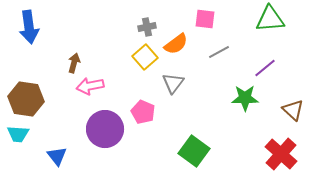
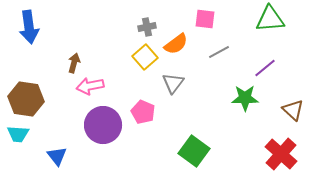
purple circle: moved 2 px left, 4 px up
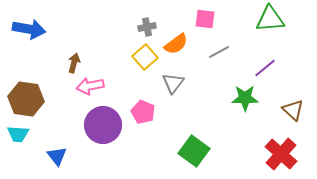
blue arrow: moved 2 px down; rotated 72 degrees counterclockwise
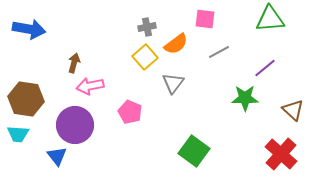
pink pentagon: moved 13 px left
purple circle: moved 28 px left
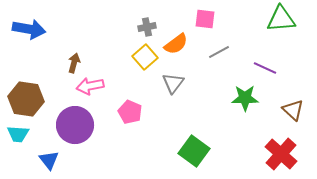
green triangle: moved 11 px right
purple line: rotated 65 degrees clockwise
blue triangle: moved 8 px left, 4 px down
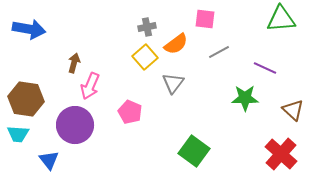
pink arrow: rotated 56 degrees counterclockwise
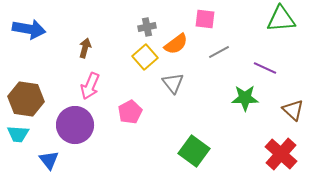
brown arrow: moved 11 px right, 15 px up
gray triangle: rotated 15 degrees counterclockwise
pink pentagon: rotated 20 degrees clockwise
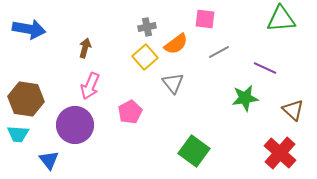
green star: rotated 8 degrees counterclockwise
red cross: moved 1 px left, 1 px up
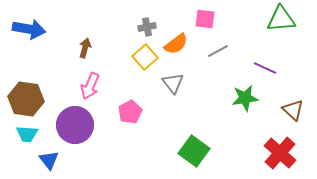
gray line: moved 1 px left, 1 px up
cyan trapezoid: moved 9 px right
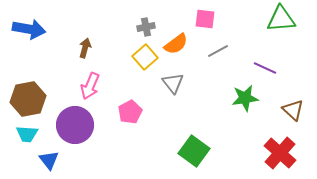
gray cross: moved 1 px left
brown hexagon: moved 2 px right; rotated 20 degrees counterclockwise
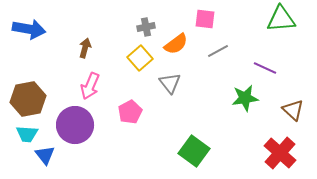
yellow square: moved 5 px left, 1 px down
gray triangle: moved 3 px left
blue triangle: moved 4 px left, 5 px up
